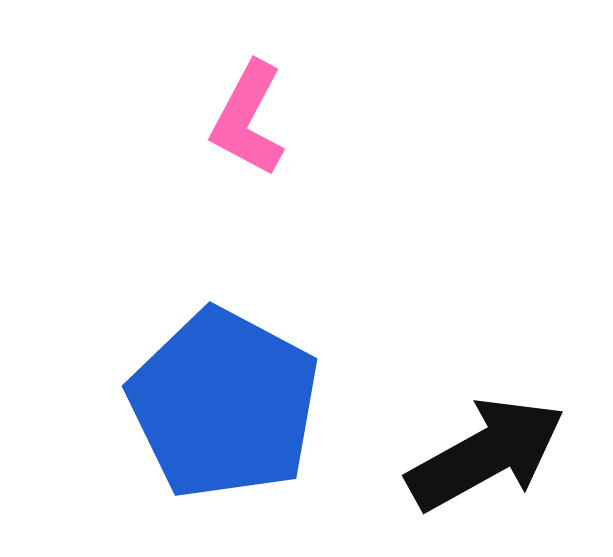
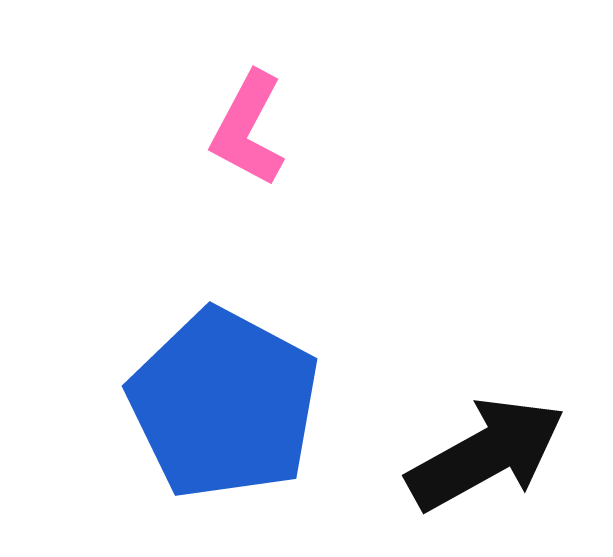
pink L-shape: moved 10 px down
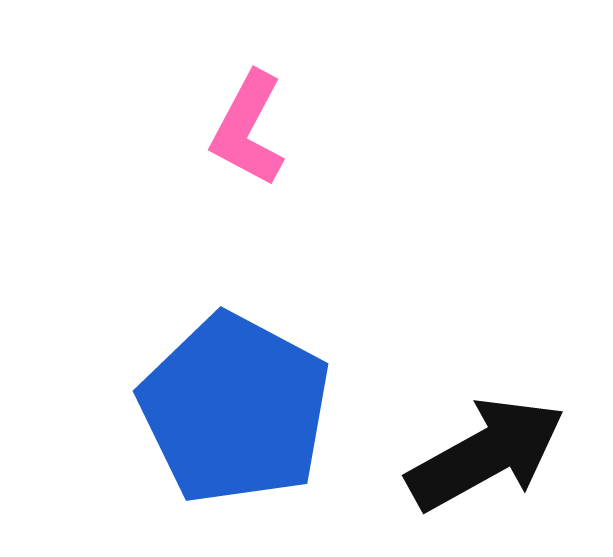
blue pentagon: moved 11 px right, 5 px down
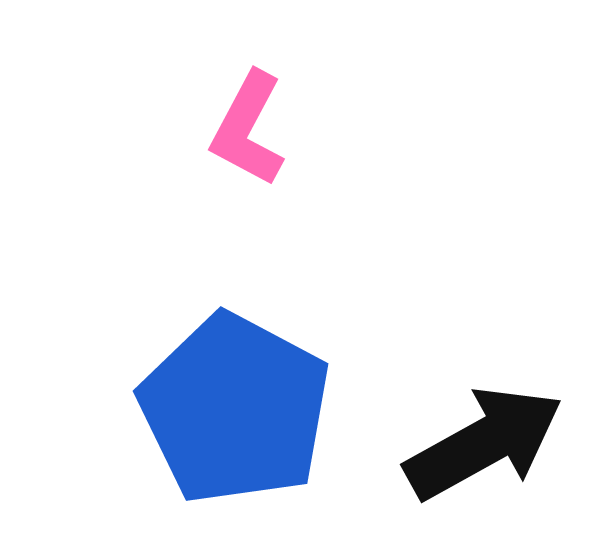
black arrow: moved 2 px left, 11 px up
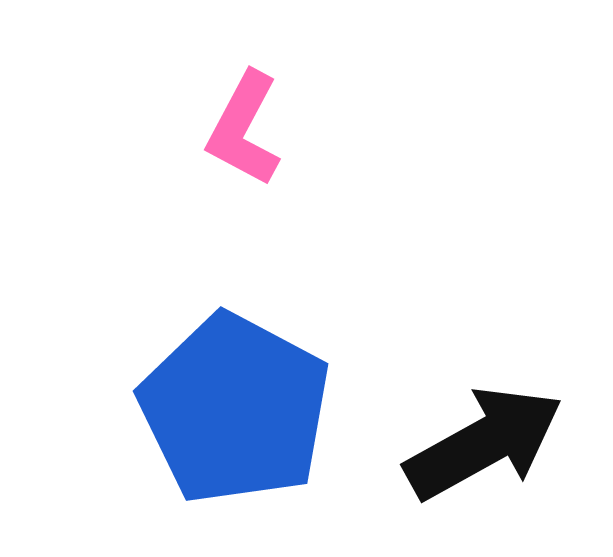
pink L-shape: moved 4 px left
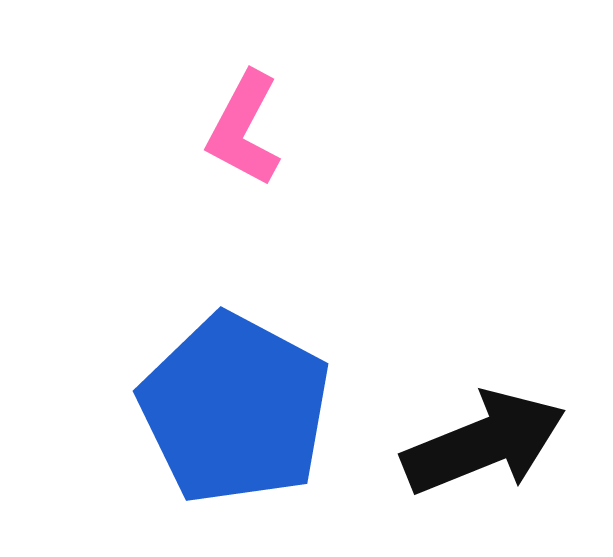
black arrow: rotated 7 degrees clockwise
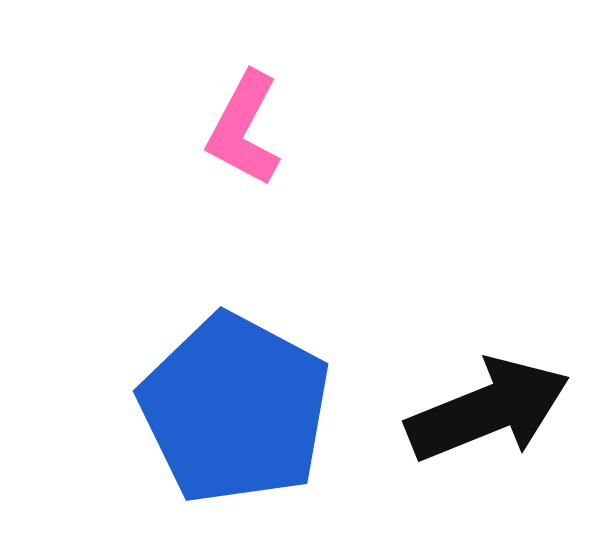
black arrow: moved 4 px right, 33 px up
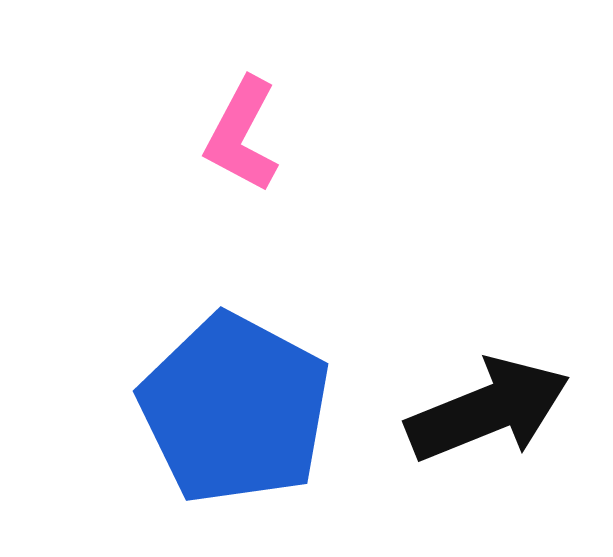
pink L-shape: moved 2 px left, 6 px down
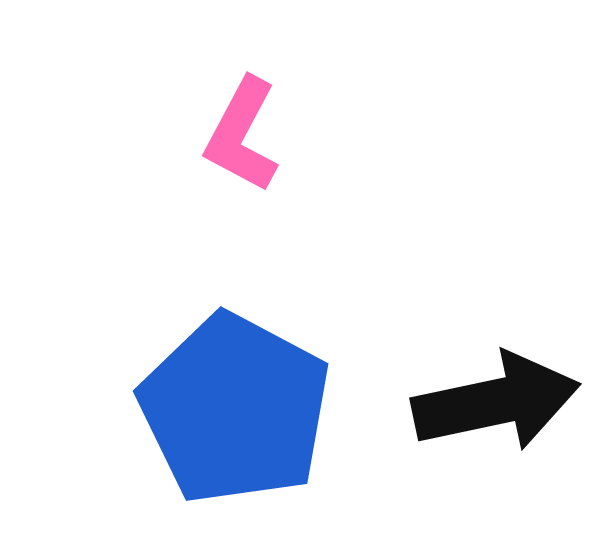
black arrow: moved 8 px right, 8 px up; rotated 10 degrees clockwise
